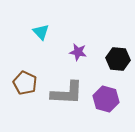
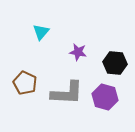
cyan triangle: rotated 24 degrees clockwise
black hexagon: moved 3 px left, 4 px down
purple hexagon: moved 1 px left, 2 px up
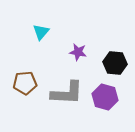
brown pentagon: rotated 30 degrees counterclockwise
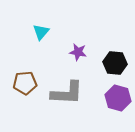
purple hexagon: moved 13 px right, 1 px down
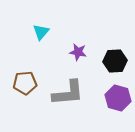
black hexagon: moved 2 px up; rotated 10 degrees counterclockwise
gray L-shape: moved 1 px right; rotated 8 degrees counterclockwise
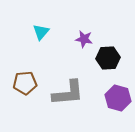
purple star: moved 6 px right, 13 px up
black hexagon: moved 7 px left, 3 px up
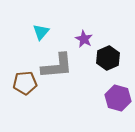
purple star: rotated 18 degrees clockwise
black hexagon: rotated 20 degrees counterclockwise
gray L-shape: moved 11 px left, 27 px up
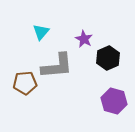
purple hexagon: moved 4 px left, 3 px down
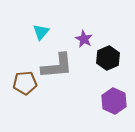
purple hexagon: rotated 10 degrees clockwise
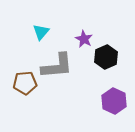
black hexagon: moved 2 px left, 1 px up
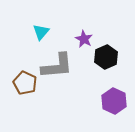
brown pentagon: rotated 30 degrees clockwise
